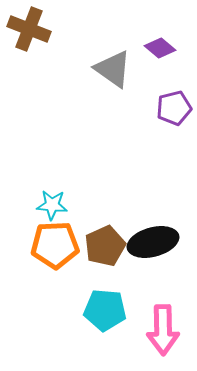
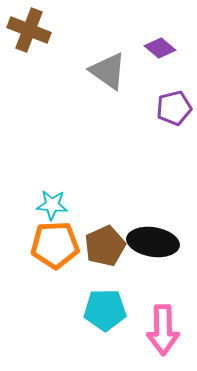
brown cross: moved 1 px down
gray triangle: moved 5 px left, 2 px down
black ellipse: rotated 24 degrees clockwise
cyan pentagon: rotated 6 degrees counterclockwise
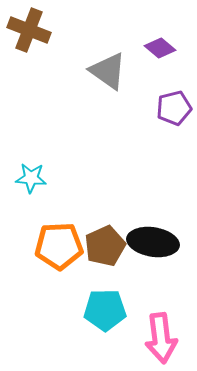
cyan star: moved 21 px left, 27 px up
orange pentagon: moved 4 px right, 1 px down
pink arrow: moved 2 px left, 8 px down; rotated 6 degrees counterclockwise
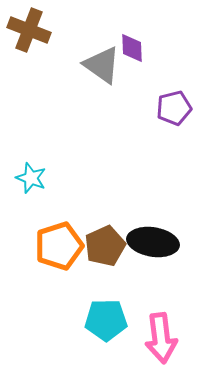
purple diamond: moved 28 px left; rotated 48 degrees clockwise
gray triangle: moved 6 px left, 6 px up
cyan star: rotated 16 degrees clockwise
orange pentagon: rotated 15 degrees counterclockwise
cyan pentagon: moved 1 px right, 10 px down
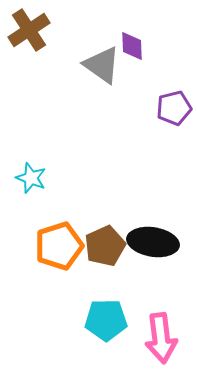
brown cross: rotated 36 degrees clockwise
purple diamond: moved 2 px up
